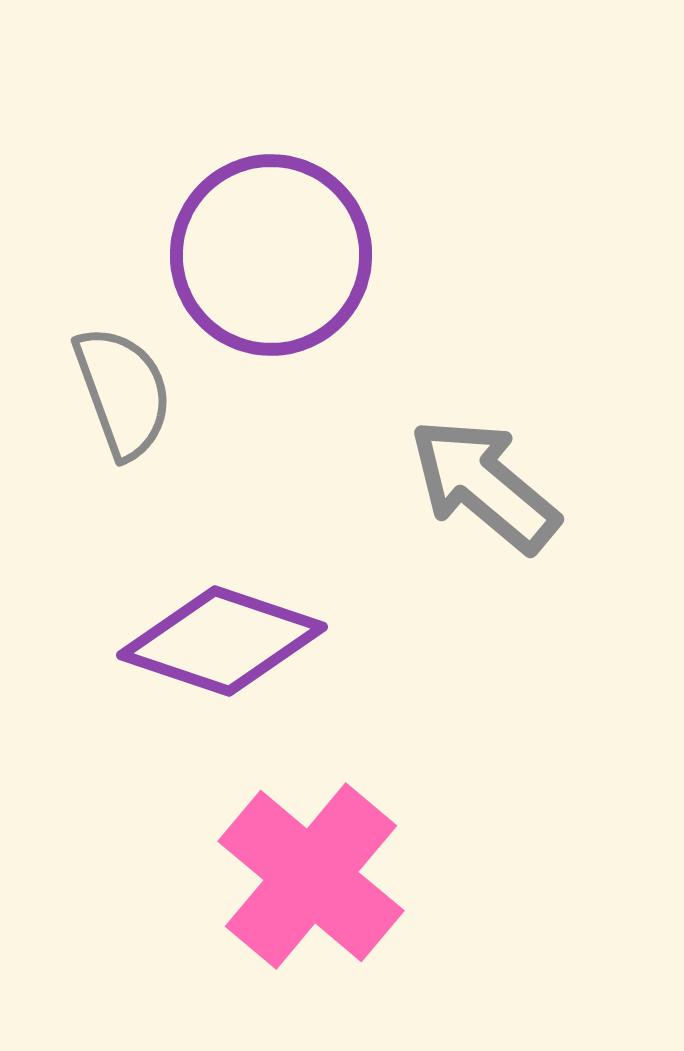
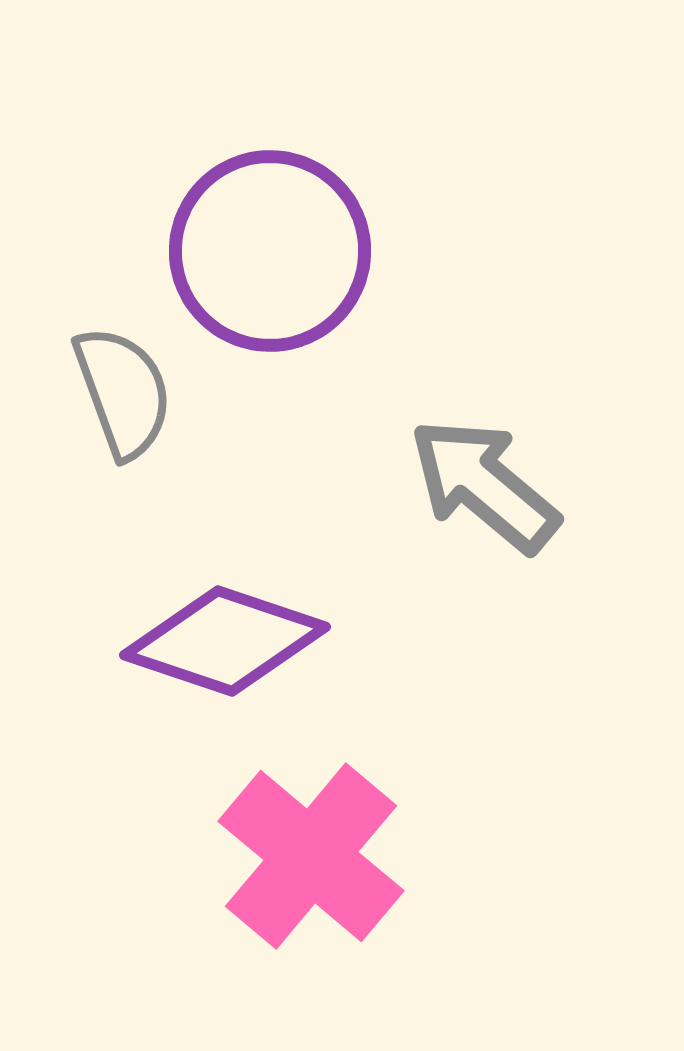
purple circle: moved 1 px left, 4 px up
purple diamond: moved 3 px right
pink cross: moved 20 px up
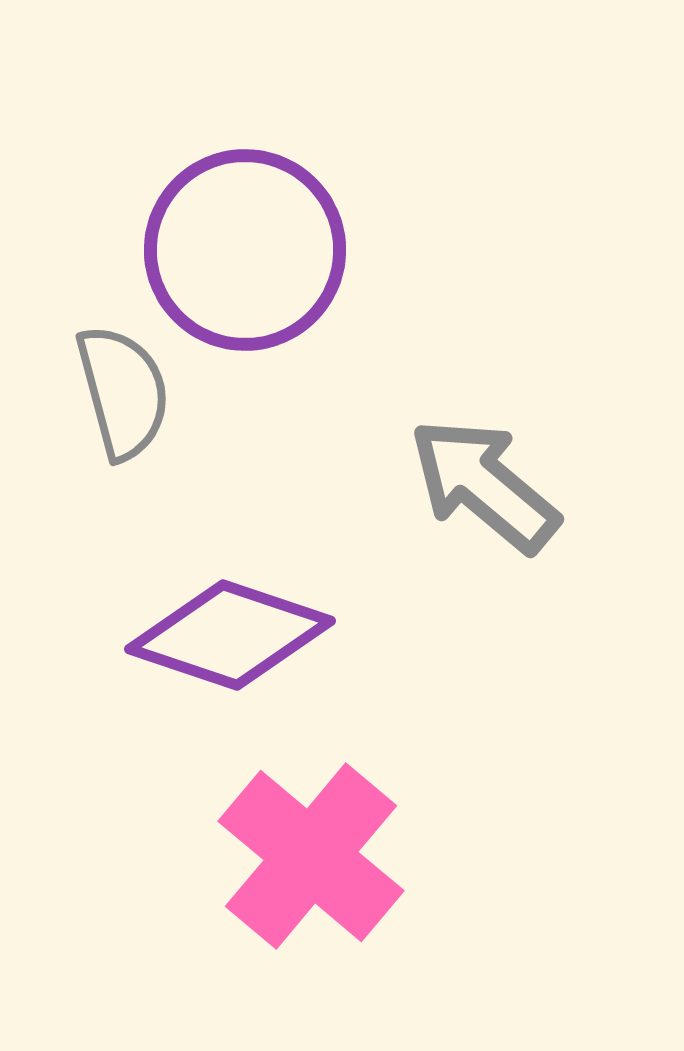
purple circle: moved 25 px left, 1 px up
gray semicircle: rotated 5 degrees clockwise
purple diamond: moved 5 px right, 6 px up
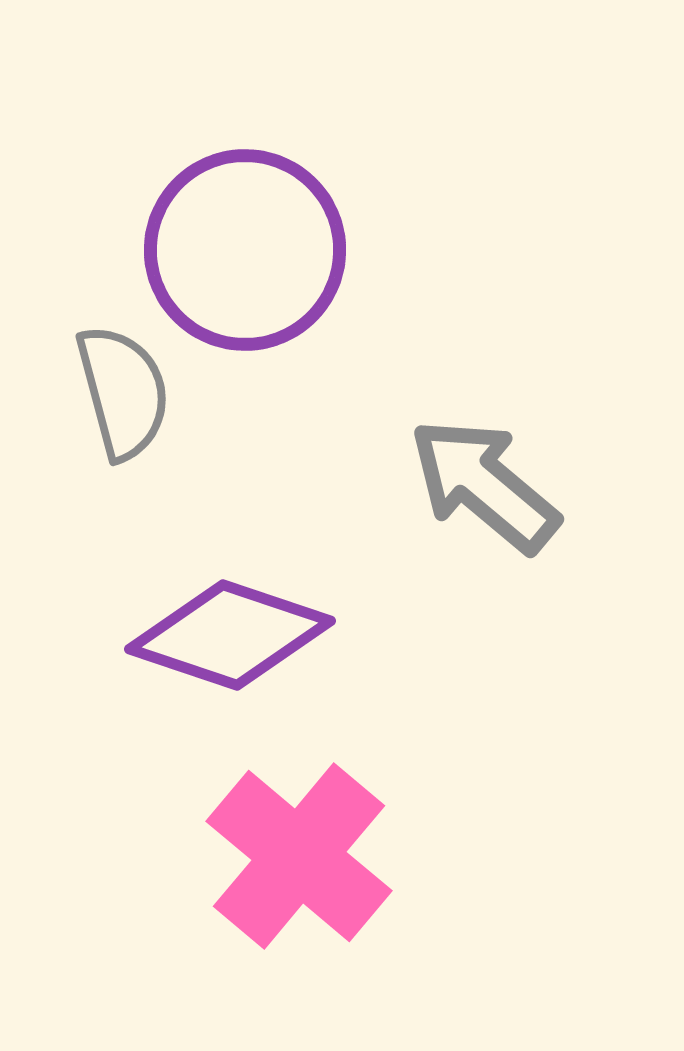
pink cross: moved 12 px left
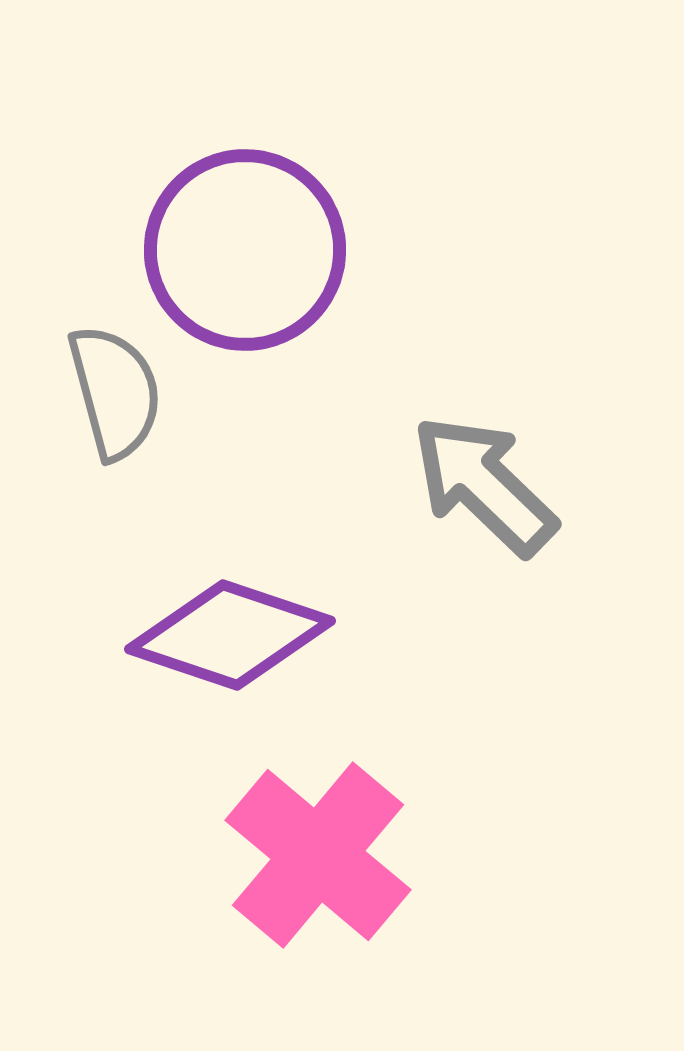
gray semicircle: moved 8 px left
gray arrow: rotated 4 degrees clockwise
pink cross: moved 19 px right, 1 px up
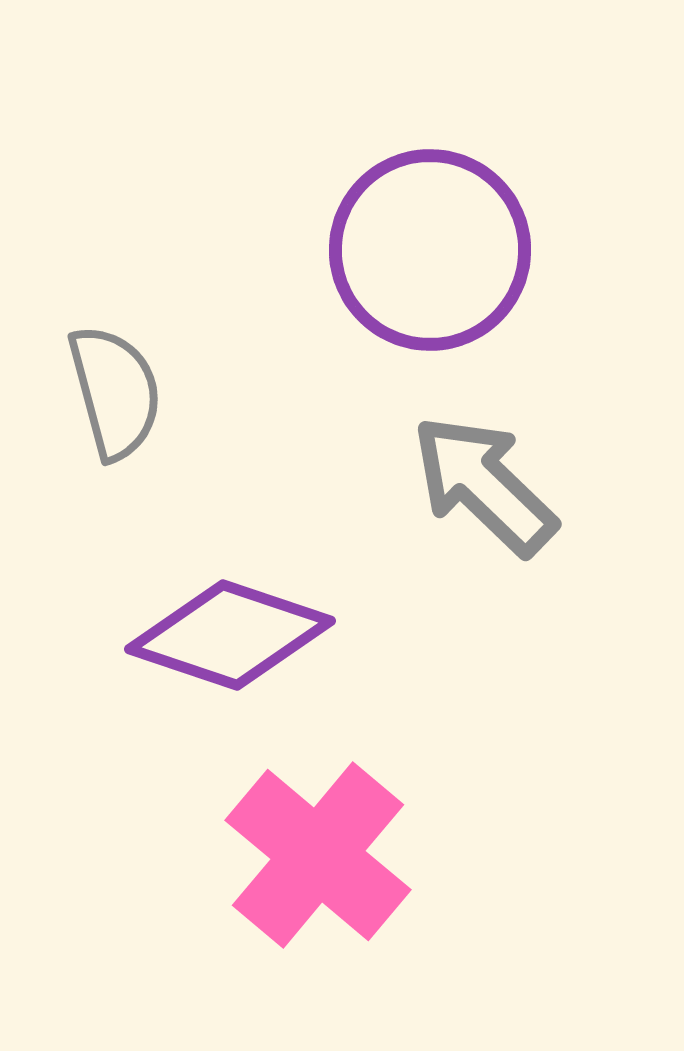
purple circle: moved 185 px right
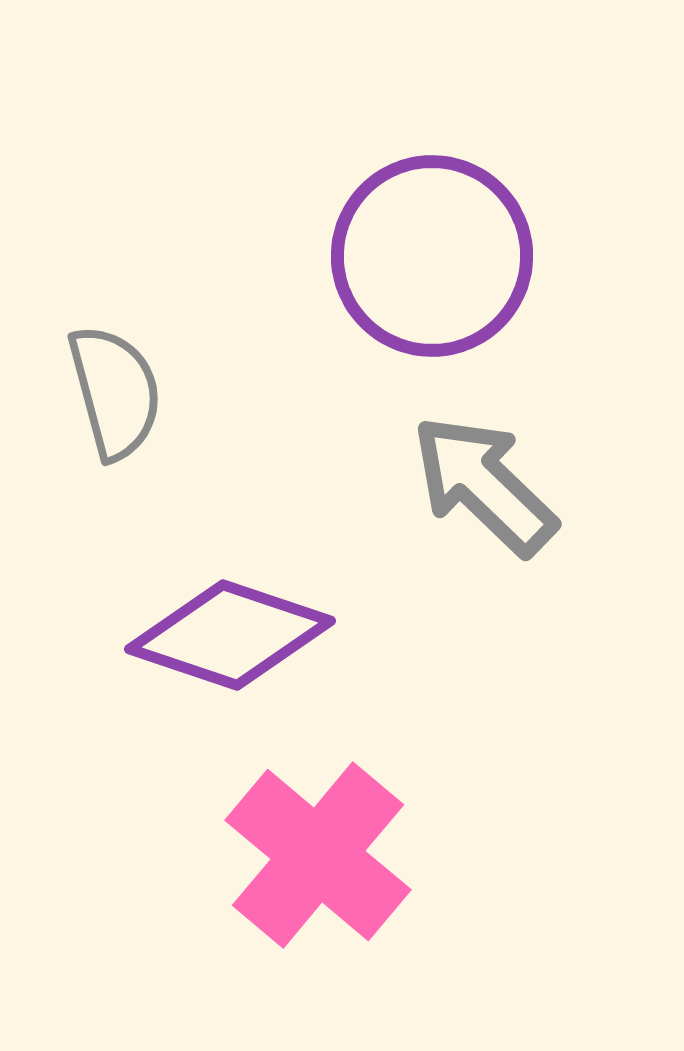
purple circle: moved 2 px right, 6 px down
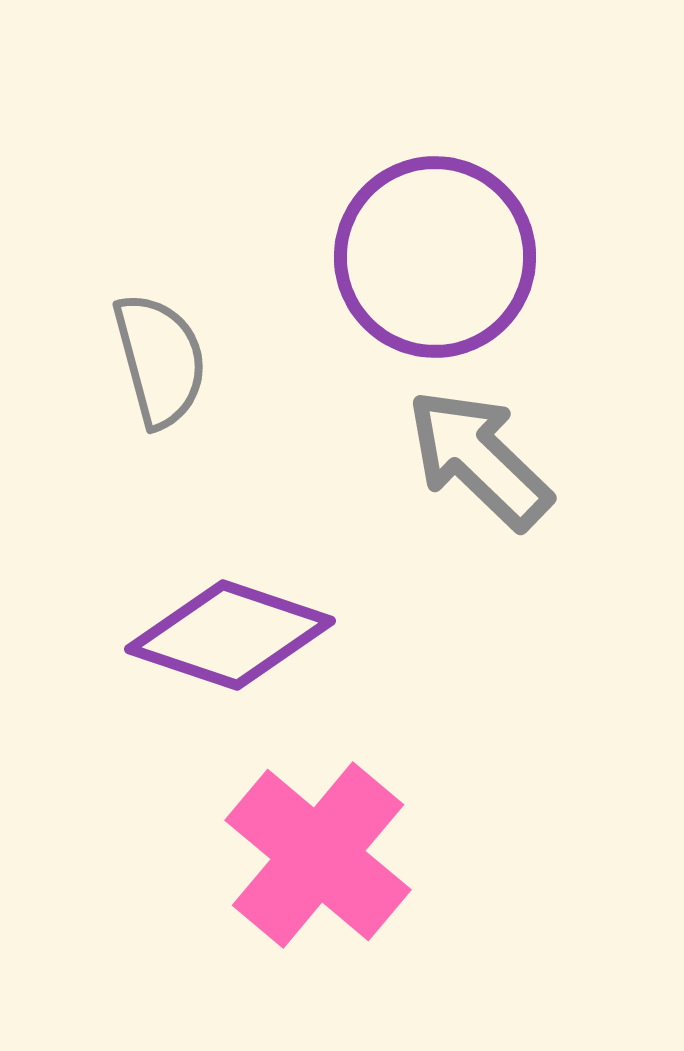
purple circle: moved 3 px right, 1 px down
gray semicircle: moved 45 px right, 32 px up
gray arrow: moved 5 px left, 26 px up
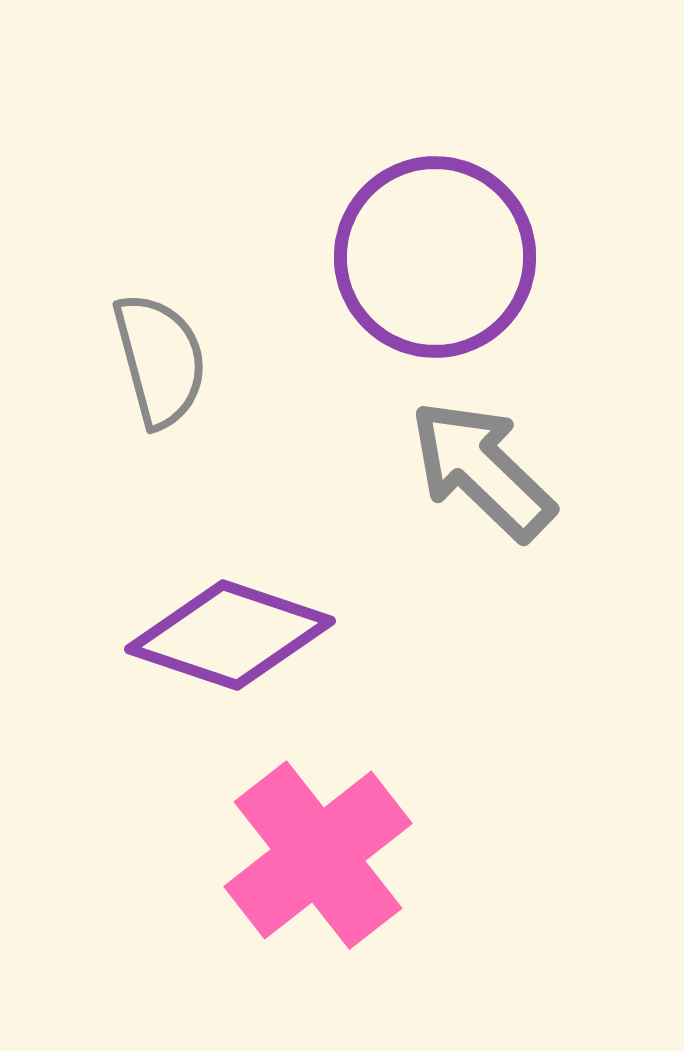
gray arrow: moved 3 px right, 11 px down
pink cross: rotated 12 degrees clockwise
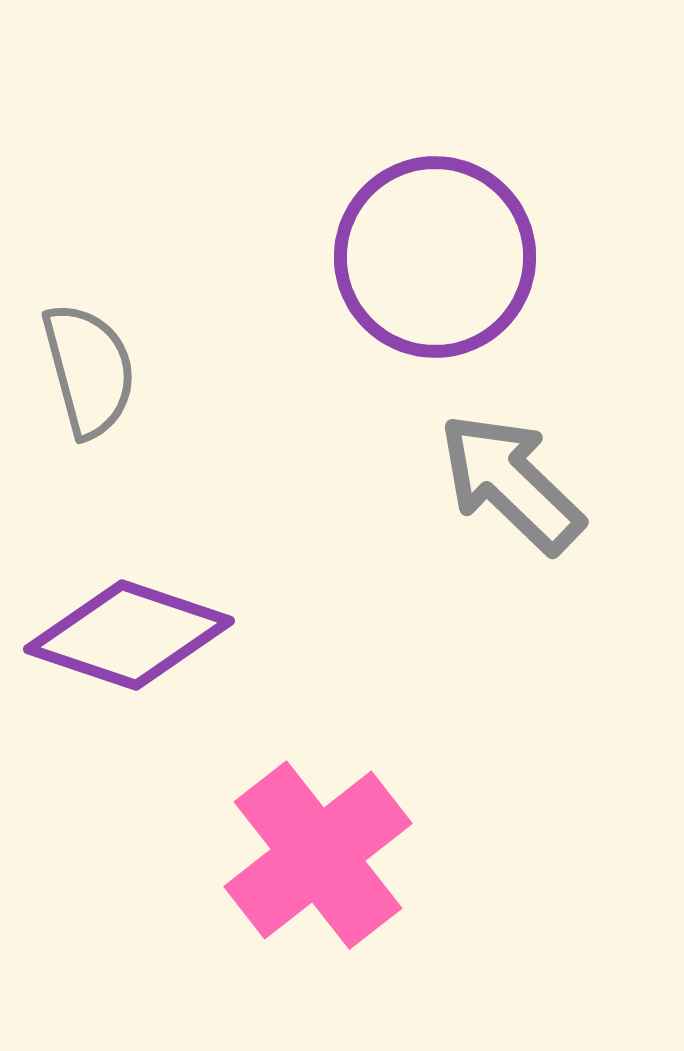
gray semicircle: moved 71 px left, 10 px down
gray arrow: moved 29 px right, 13 px down
purple diamond: moved 101 px left
